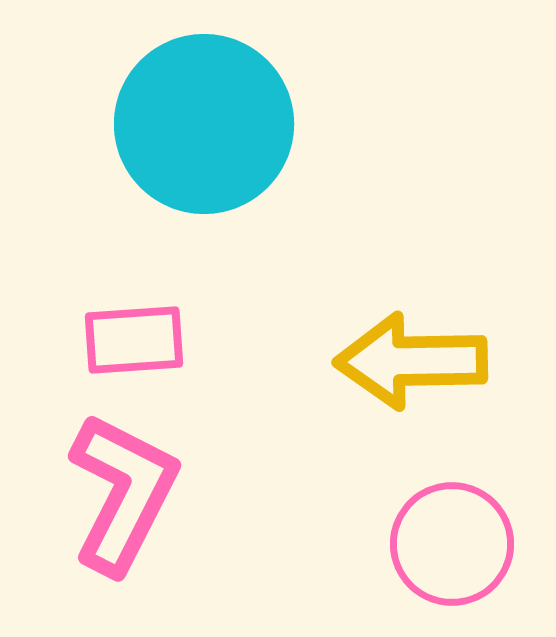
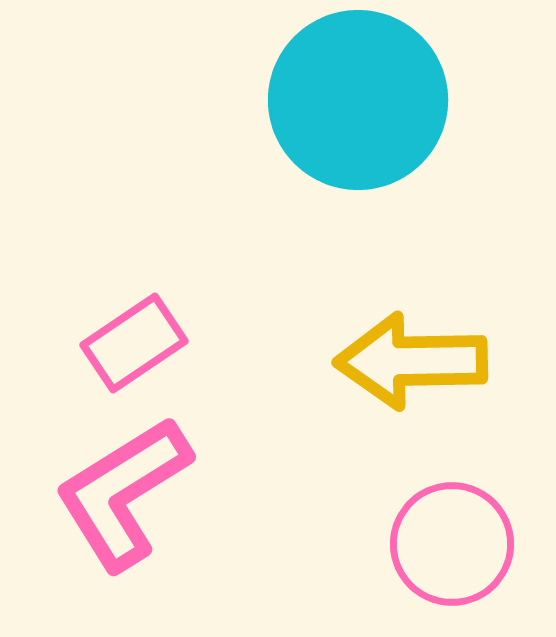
cyan circle: moved 154 px right, 24 px up
pink rectangle: moved 3 px down; rotated 30 degrees counterclockwise
pink L-shape: rotated 149 degrees counterclockwise
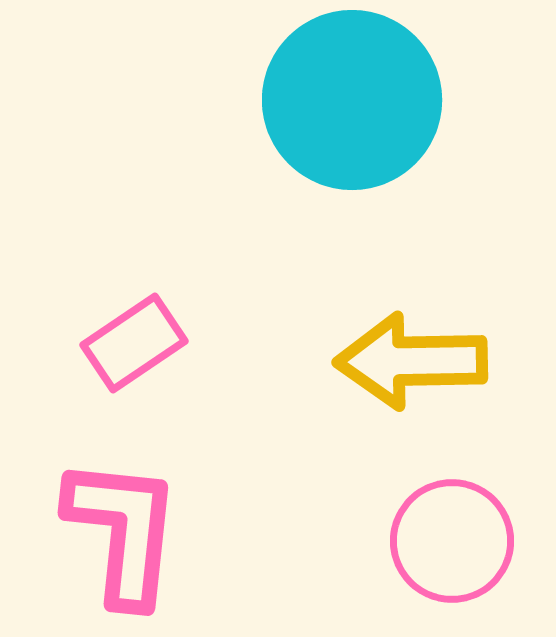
cyan circle: moved 6 px left
pink L-shape: moved 38 px down; rotated 128 degrees clockwise
pink circle: moved 3 px up
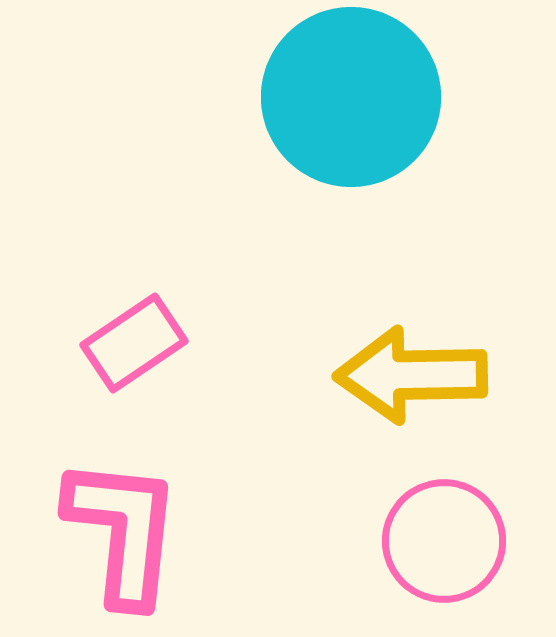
cyan circle: moved 1 px left, 3 px up
yellow arrow: moved 14 px down
pink circle: moved 8 px left
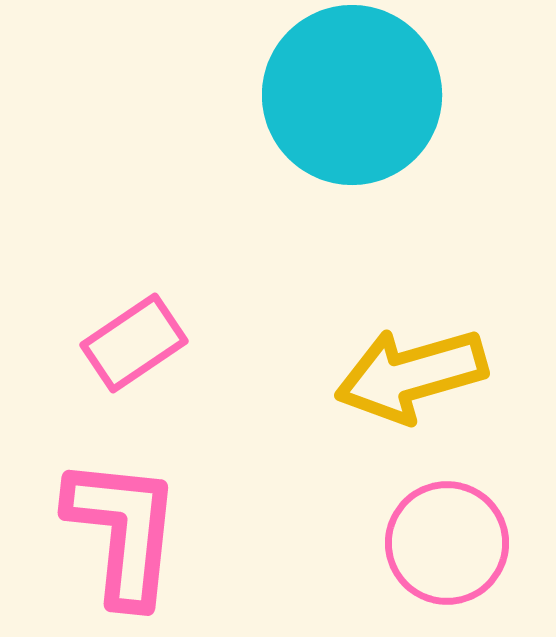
cyan circle: moved 1 px right, 2 px up
yellow arrow: rotated 15 degrees counterclockwise
pink circle: moved 3 px right, 2 px down
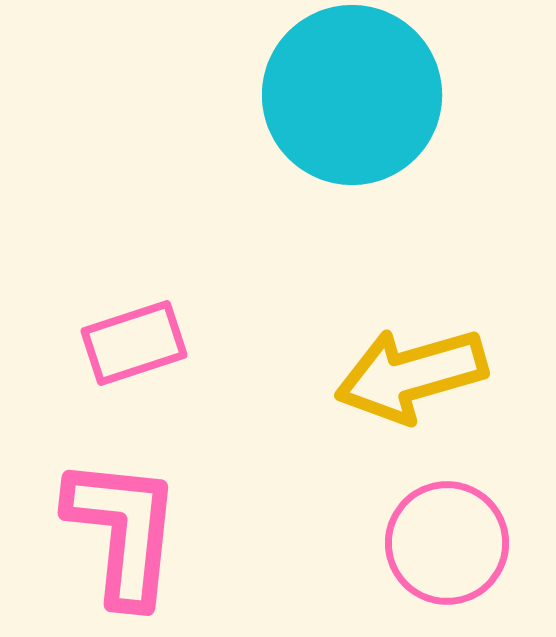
pink rectangle: rotated 16 degrees clockwise
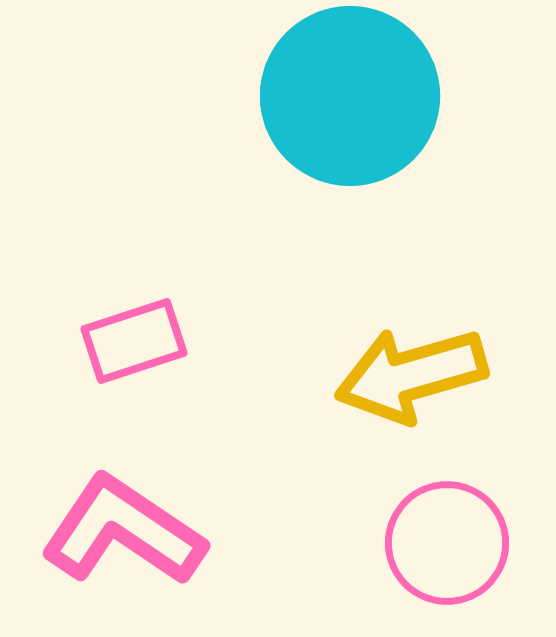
cyan circle: moved 2 px left, 1 px down
pink rectangle: moved 2 px up
pink L-shape: rotated 62 degrees counterclockwise
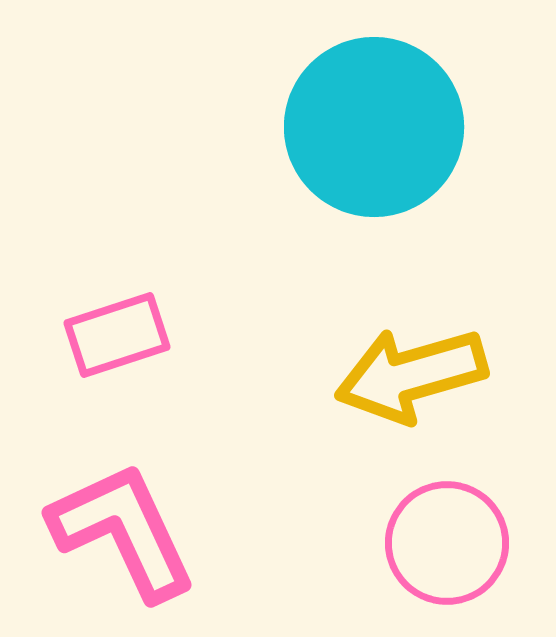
cyan circle: moved 24 px right, 31 px down
pink rectangle: moved 17 px left, 6 px up
pink L-shape: rotated 31 degrees clockwise
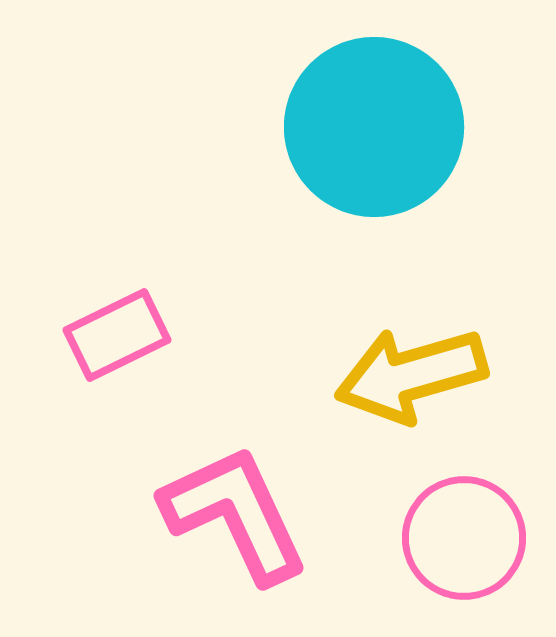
pink rectangle: rotated 8 degrees counterclockwise
pink L-shape: moved 112 px right, 17 px up
pink circle: moved 17 px right, 5 px up
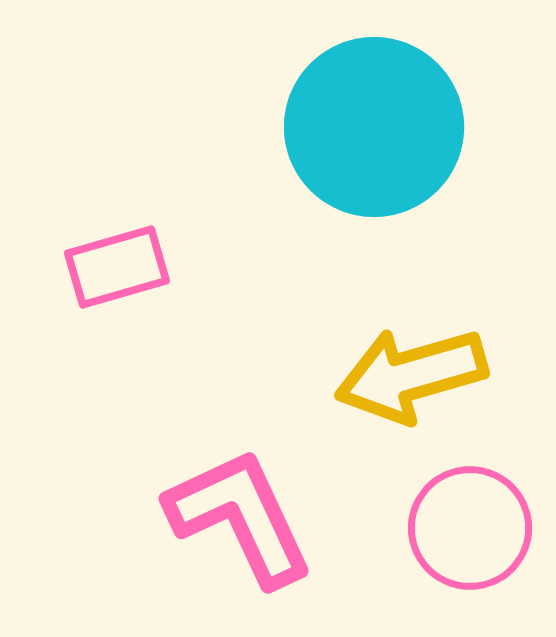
pink rectangle: moved 68 px up; rotated 10 degrees clockwise
pink L-shape: moved 5 px right, 3 px down
pink circle: moved 6 px right, 10 px up
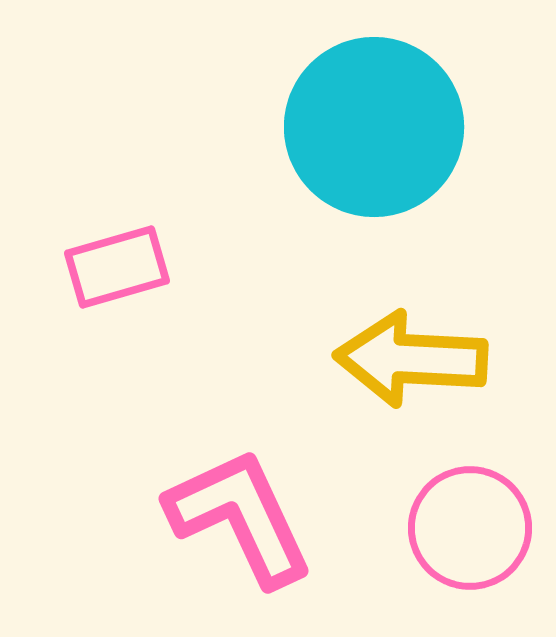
yellow arrow: moved 16 px up; rotated 19 degrees clockwise
